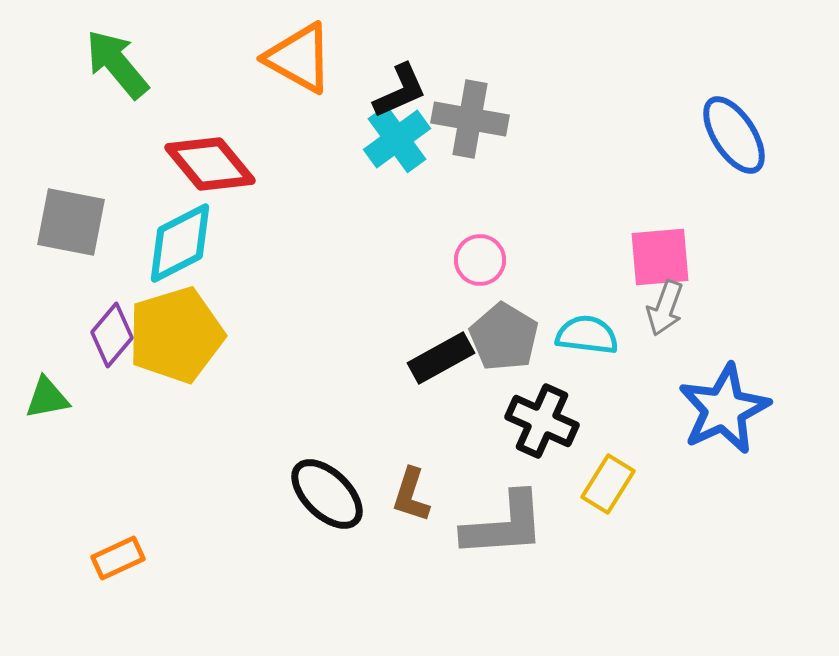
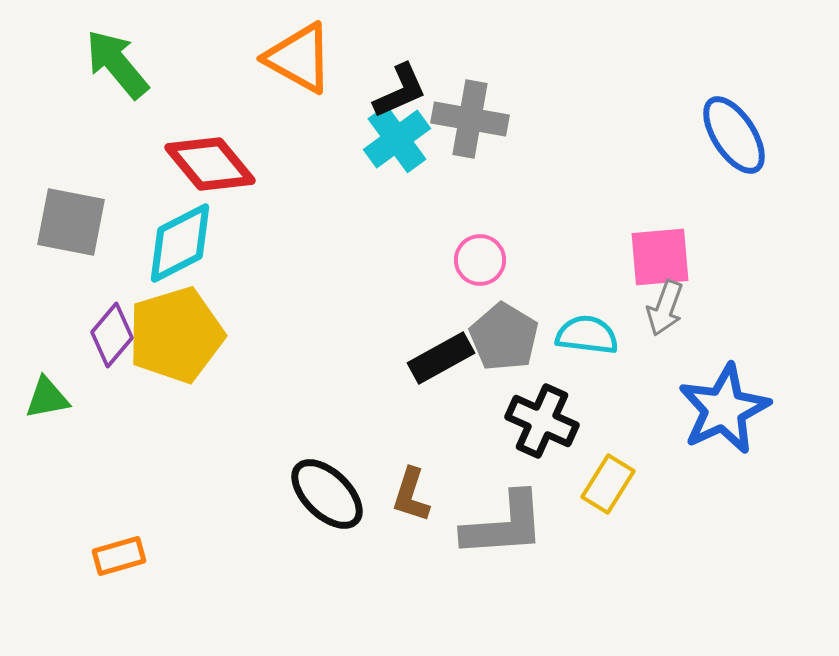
orange rectangle: moved 1 px right, 2 px up; rotated 9 degrees clockwise
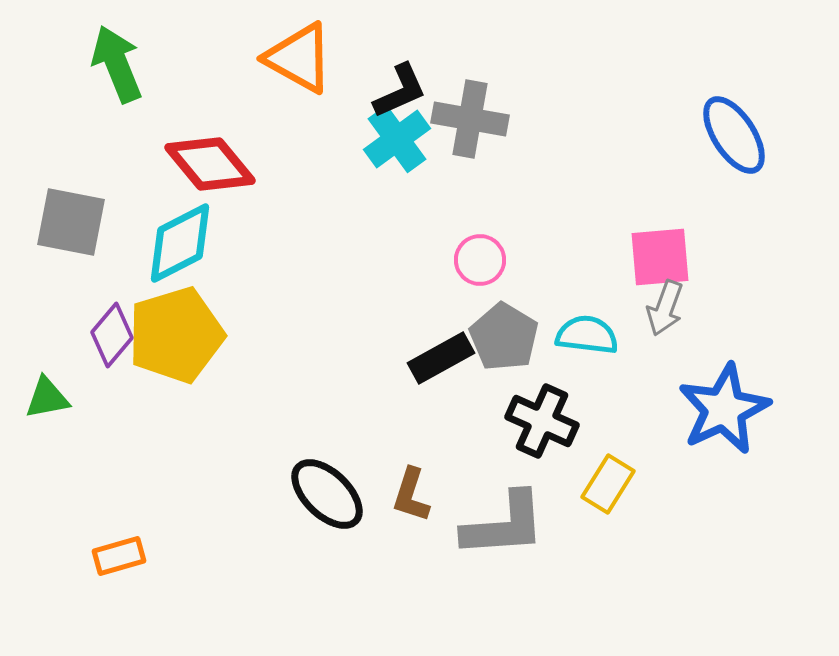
green arrow: rotated 18 degrees clockwise
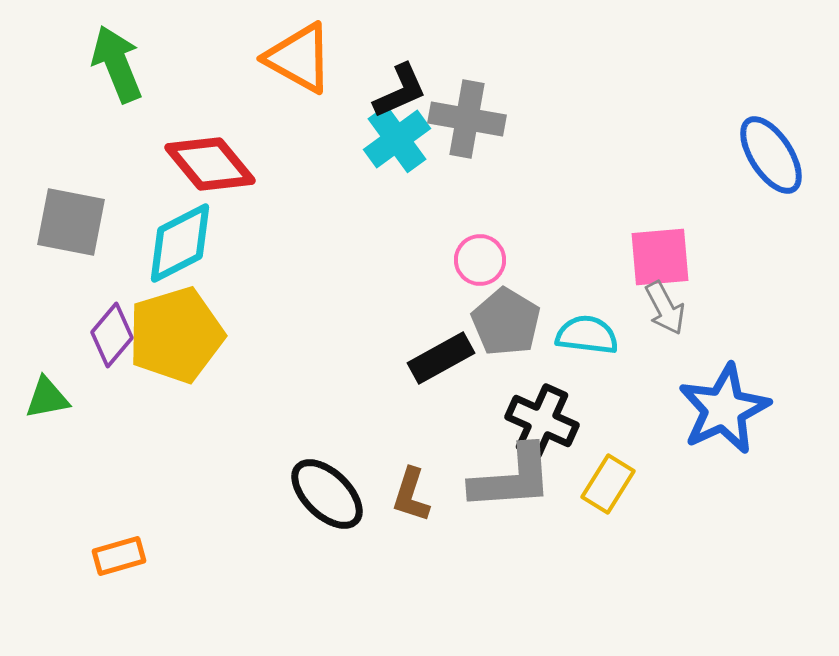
gray cross: moved 3 px left
blue ellipse: moved 37 px right, 20 px down
gray arrow: rotated 48 degrees counterclockwise
gray pentagon: moved 2 px right, 15 px up
gray L-shape: moved 8 px right, 47 px up
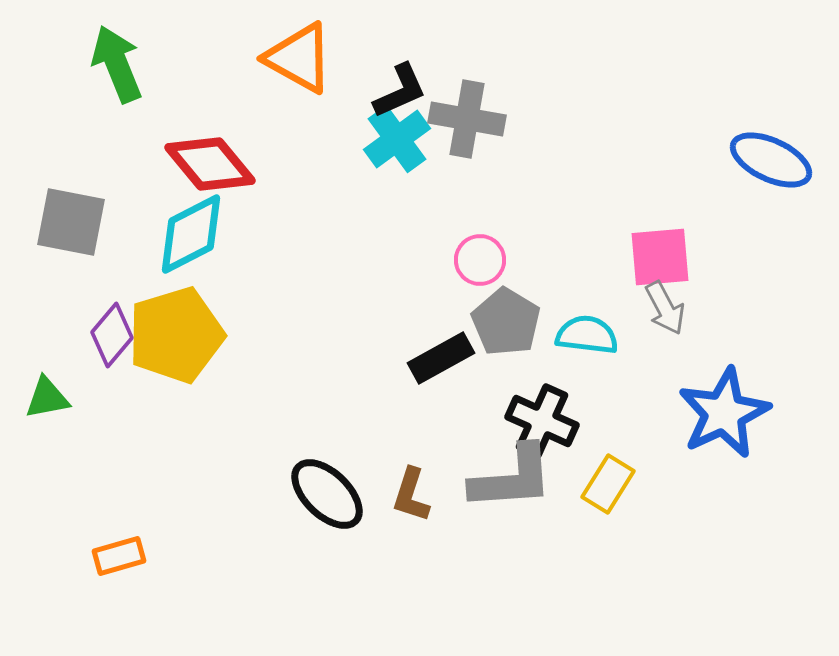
blue ellipse: moved 5 px down; rotated 32 degrees counterclockwise
cyan diamond: moved 11 px right, 9 px up
blue star: moved 4 px down
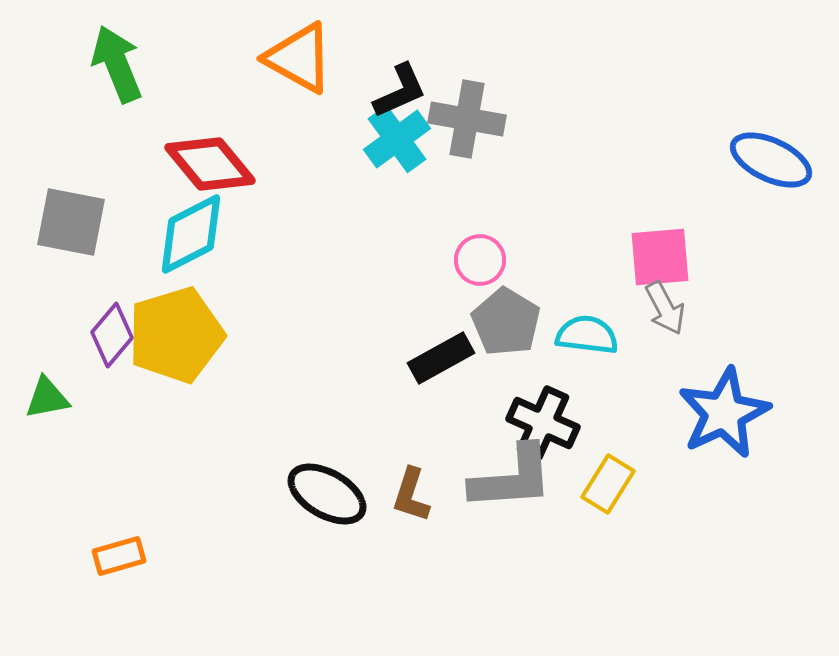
black cross: moved 1 px right, 2 px down
black ellipse: rotated 14 degrees counterclockwise
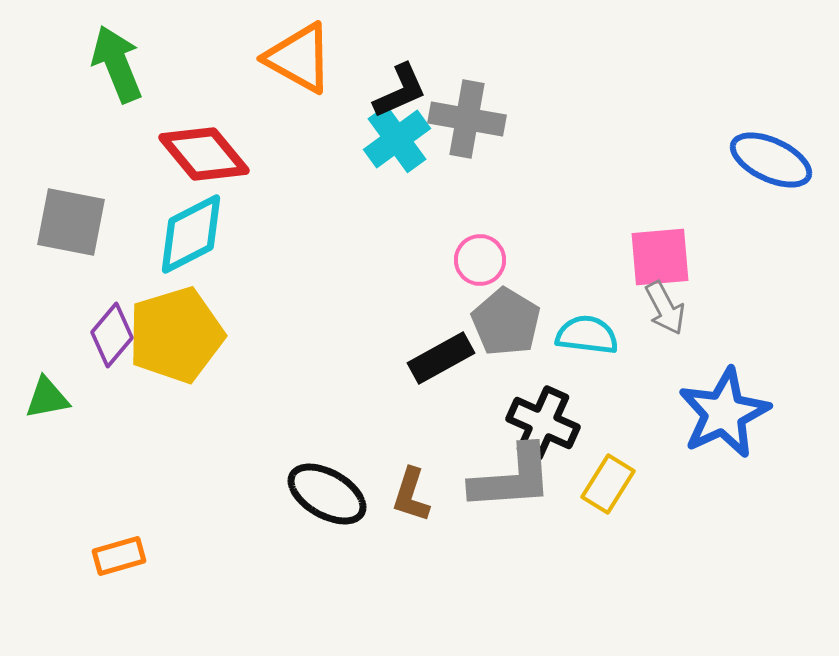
red diamond: moved 6 px left, 10 px up
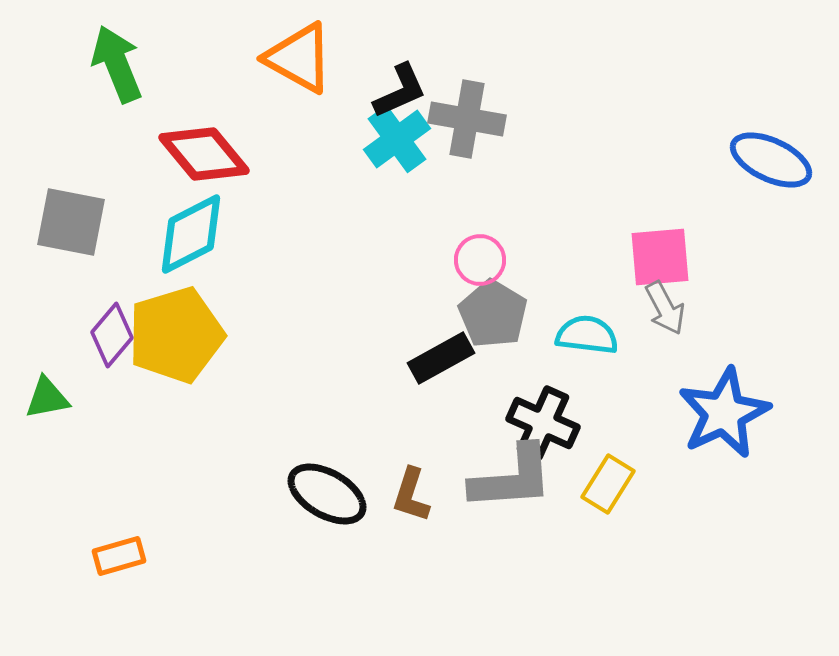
gray pentagon: moved 13 px left, 8 px up
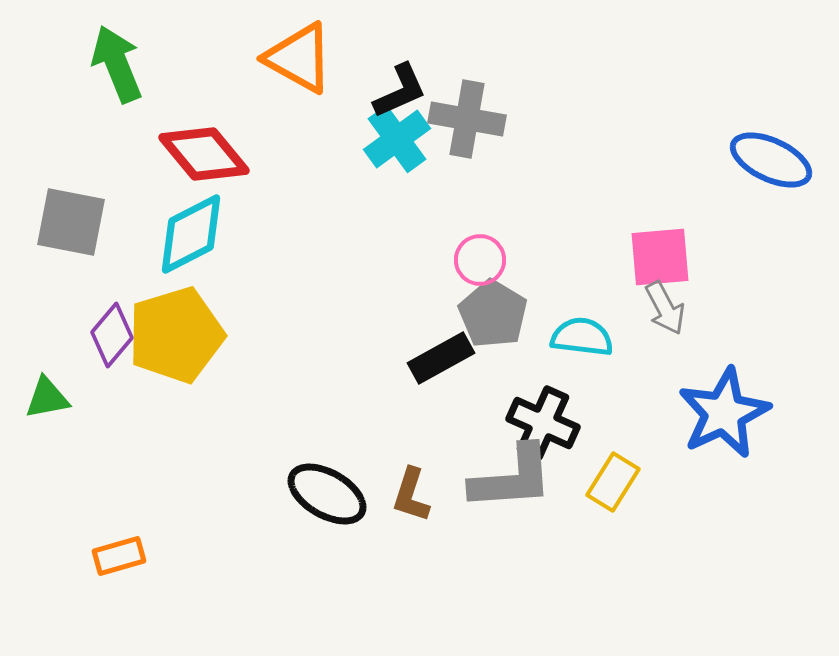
cyan semicircle: moved 5 px left, 2 px down
yellow rectangle: moved 5 px right, 2 px up
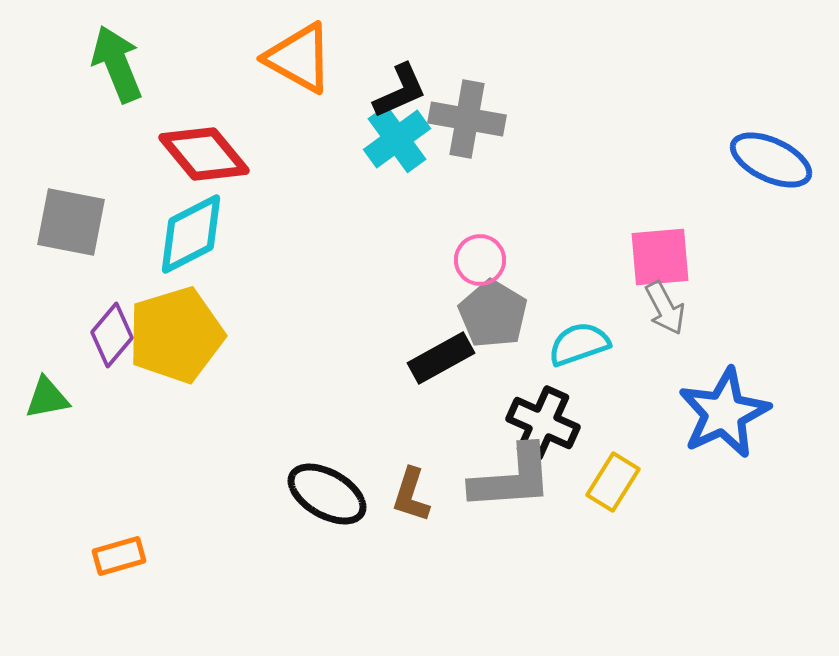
cyan semicircle: moved 3 px left, 7 px down; rotated 26 degrees counterclockwise
